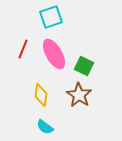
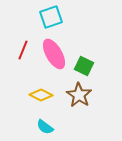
red line: moved 1 px down
yellow diamond: rotated 70 degrees counterclockwise
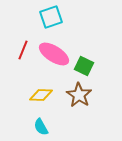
pink ellipse: rotated 28 degrees counterclockwise
yellow diamond: rotated 25 degrees counterclockwise
cyan semicircle: moved 4 px left; rotated 24 degrees clockwise
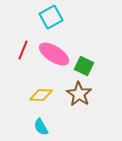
cyan square: rotated 10 degrees counterclockwise
brown star: moved 1 px up
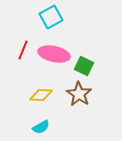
pink ellipse: rotated 20 degrees counterclockwise
cyan semicircle: rotated 90 degrees counterclockwise
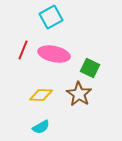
green square: moved 6 px right, 2 px down
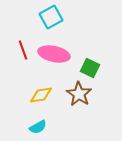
red line: rotated 42 degrees counterclockwise
yellow diamond: rotated 10 degrees counterclockwise
cyan semicircle: moved 3 px left
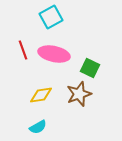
brown star: rotated 20 degrees clockwise
